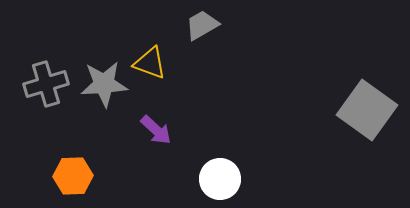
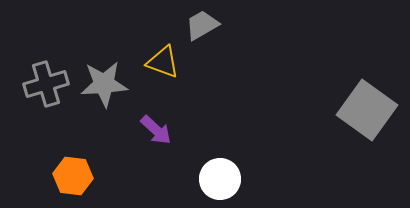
yellow triangle: moved 13 px right, 1 px up
orange hexagon: rotated 9 degrees clockwise
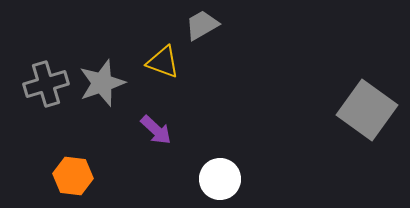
gray star: moved 2 px left, 1 px up; rotated 15 degrees counterclockwise
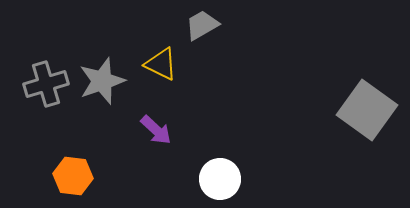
yellow triangle: moved 2 px left, 2 px down; rotated 6 degrees clockwise
gray star: moved 2 px up
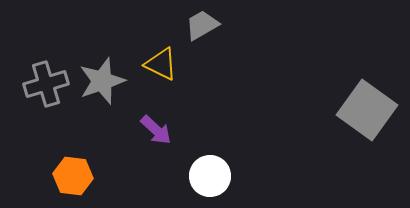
white circle: moved 10 px left, 3 px up
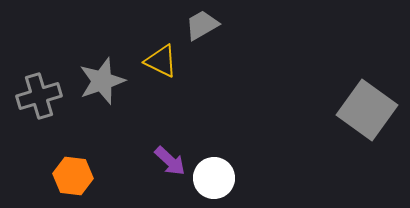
yellow triangle: moved 3 px up
gray cross: moved 7 px left, 12 px down
purple arrow: moved 14 px right, 31 px down
white circle: moved 4 px right, 2 px down
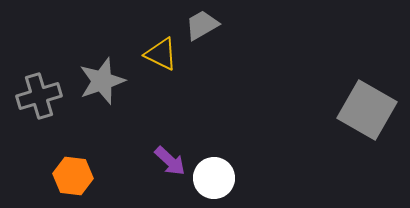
yellow triangle: moved 7 px up
gray square: rotated 6 degrees counterclockwise
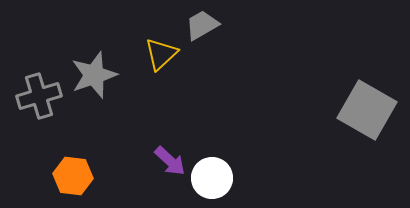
yellow triangle: rotated 51 degrees clockwise
gray star: moved 8 px left, 6 px up
white circle: moved 2 px left
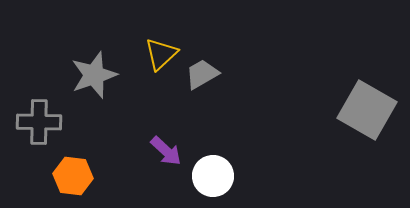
gray trapezoid: moved 49 px down
gray cross: moved 26 px down; rotated 18 degrees clockwise
purple arrow: moved 4 px left, 10 px up
white circle: moved 1 px right, 2 px up
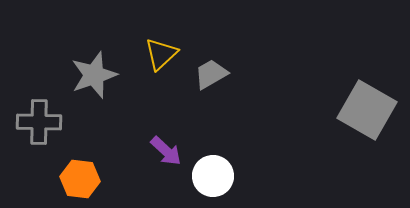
gray trapezoid: moved 9 px right
orange hexagon: moved 7 px right, 3 px down
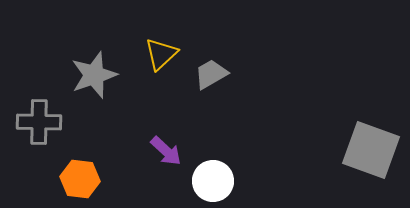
gray square: moved 4 px right, 40 px down; rotated 10 degrees counterclockwise
white circle: moved 5 px down
